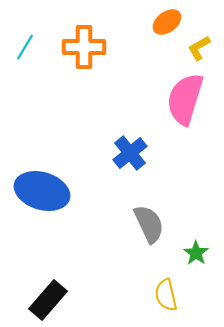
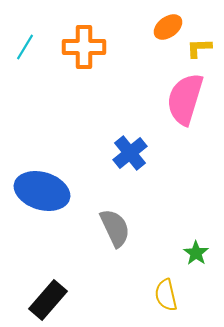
orange ellipse: moved 1 px right, 5 px down
yellow L-shape: rotated 28 degrees clockwise
gray semicircle: moved 34 px left, 4 px down
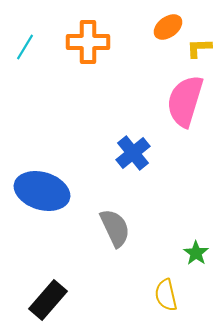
orange cross: moved 4 px right, 5 px up
pink semicircle: moved 2 px down
blue cross: moved 3 px right
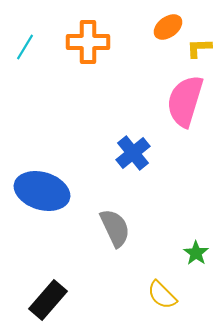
yellow semicircle: moved 4 px left; rotated 32 degrees counterclockwise
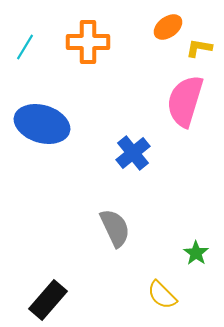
yellow L-shape: rotated 12 degrees clockwise
blue ellipse: moved 67 px up
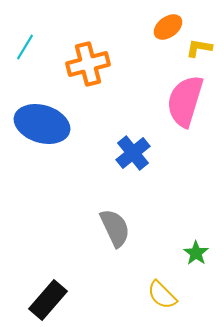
orange cross: moved 22 px down; rotated 15 degrees counterclockwise
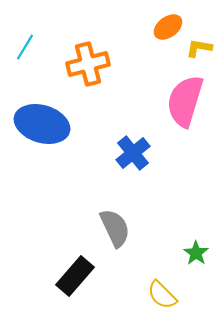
black rectangle: moved 27 px right, 24 px up
